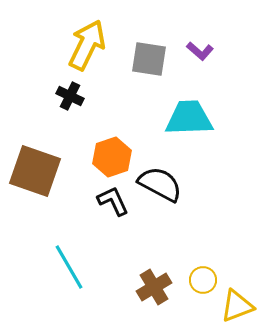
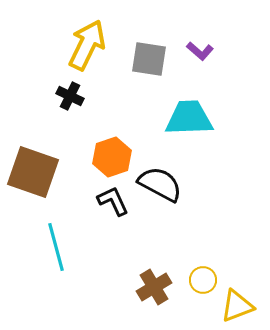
brown square: moved 2 px left, 1 px down
cyan line: moved 13 px left, 20 px up; rotated 15 degrees clockwise
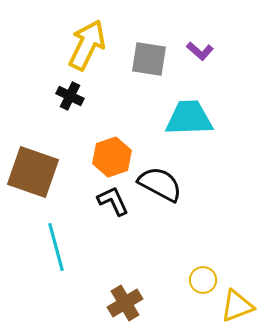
brown cross: moved 29 px left, 16 px down
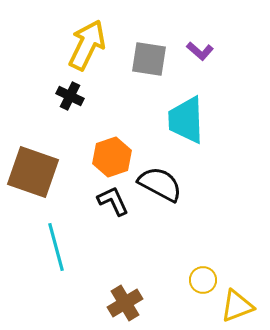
cyan trapezoid: moved 3 px left, 2 px down; rotated 90 degrees counterclockwise
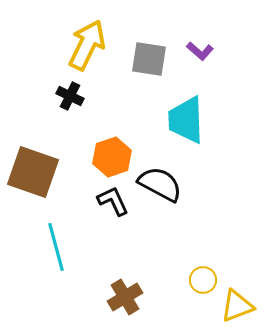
brown cross: moved 6 px up
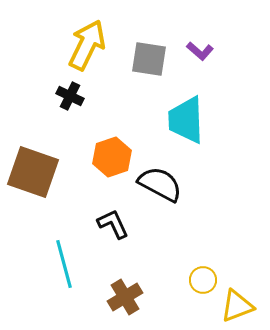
black L-shape: moved 23 px down
cyan line: moved 8 px right, 17 px down
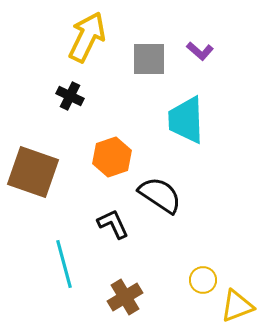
yellow arrow: moved 8 px up
gray square: rotated 9 degrees counterclockwise
black semicircle: moved 11 px down; rotated 6 degrees clockwise
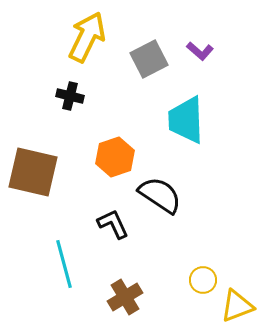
gray square: rotated 27 degrees counterclockwise
black cross: rotated 12 degrees counterclockwise
orange hexagon: moved 3 px right
brown square: rotated 6 degrees counterclockwise
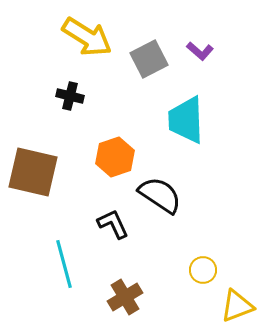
yellow arrow: rotated 96 degrees clockwise
yellow circle: moved 10 px up
